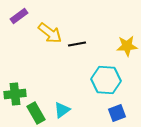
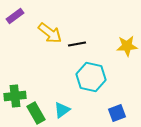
purple rectangle: moved 4 px left
cyan hexagon: moved 15 px left, 3 px up; rotated 8 degrees clockwise
green cross: moved 2 px down
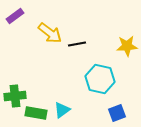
cyan hexagon: moved 9 px right, 2 px down
green rectangle: rotated 50 degrees counterclockwise
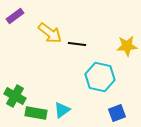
black line: rotated 18 degrees clockwise
cyan hexagon: moved 2 px up
green cross: rotated 35 degrees clockwise
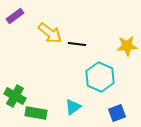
cyan hexagon: rotated 12 degrees clockwise
cyan triangle: moved 11 px right, 3 px up
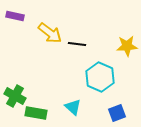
purple rectangle: rotated 48 degrees clockwise
cyan triangle: rotated 42 degrees counterclockwise
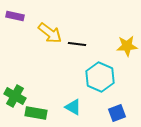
cyan triangle: rotated 12 degrees counterclockwise
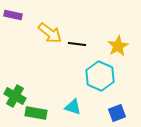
purple rectangle: moved 2 px left, 1 px up
yellow star: moved 9 px left; rotated 25 degrees counterclockwise
cyan hexagon: moved 1 px up
cyan triangle: rotated 12 degrees counterclockwise
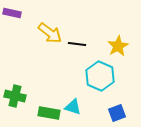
purple rectangle: moved 1 px left, 2 px up
green cross: rotated 15 degrees counterclockwise
green rectangle: moved 13 px right
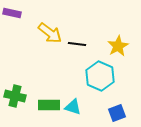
green rectangle: moved 8 px up; rotated 10 degrees counterclockwise
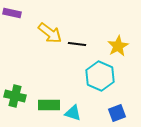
cyan triangle: moved 6 px down
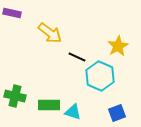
black line: moved 13 px down; rotated 18 degrees clockwise
cyan triangle: moved 1 px up
